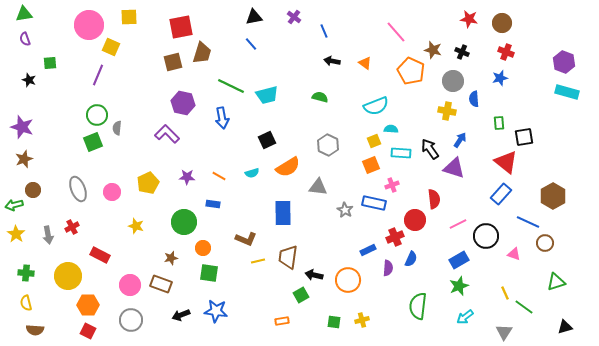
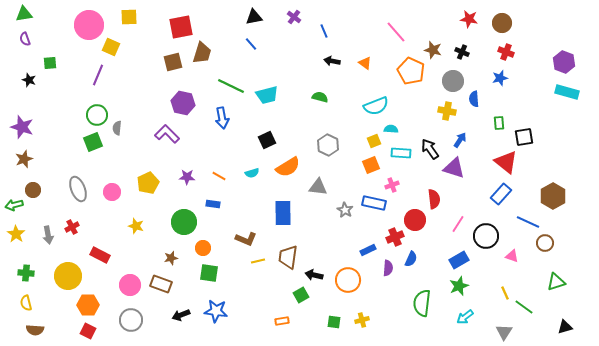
pink line at (458, 224): rotated 30 degrees counterclockwise
pink triangle at (514, 254): moved 2 px left, 2 px down
green semicircle at (418, 306): moved 4 px right, 3 px up
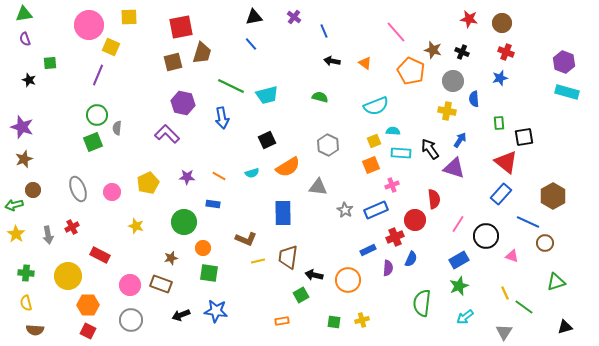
cyan semicircle at (391, 129): moved 2 px right, 2 px down
blue rectangle at (374, 203): moved 2 px right, 7 px down; rotated 35 degrees counterclockwise
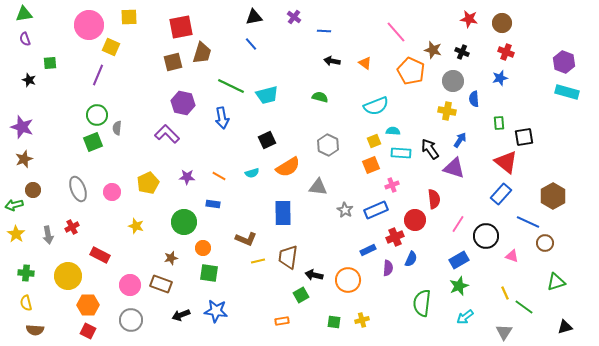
blue line at (324, 31): rotated 64 degrees counterclockwise
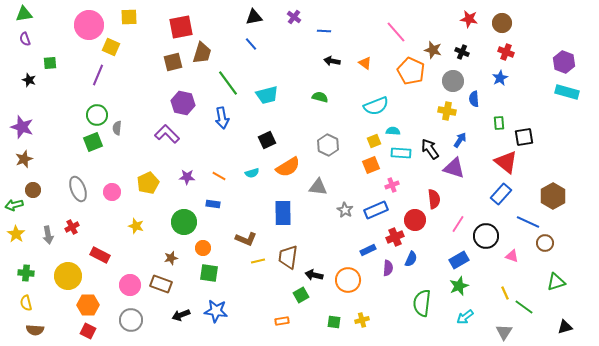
blue star at (500, 78): rotated 14 degrees counterclockwise
green line at (231, 86): moved 3 px left, 3 px up; rotated 28 degrees clockwise
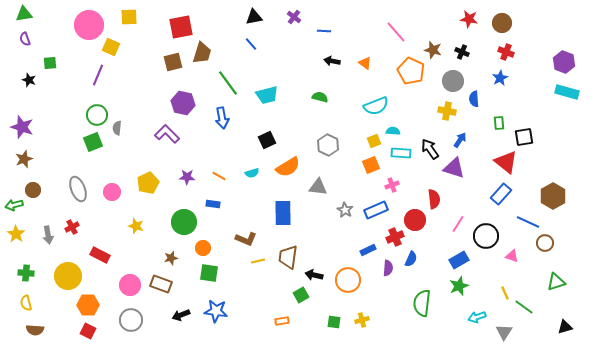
cyan arrow at (465, 317): moved 12 px right; rotated 18 degrees clockwise
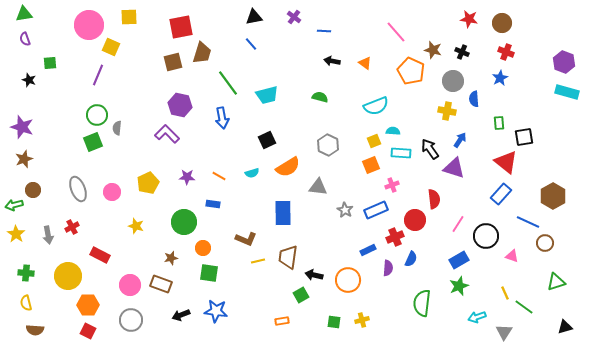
purple hexagon at (183, 103): moved 3 px left, 2 px down
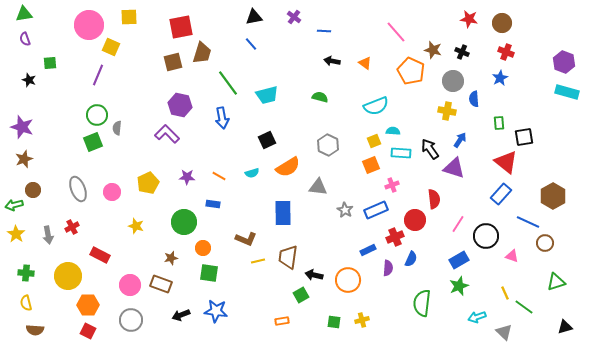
gray triangle at (504, 332): rotated 18 degrees counterclockwise
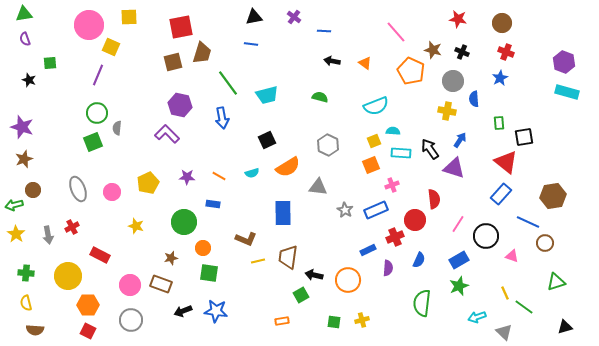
red star at (469, 19): moved 11 px left
blue line at (251, 44): rotated 40 degrees counterclockwise
green circle at (97, 115): moved 2 px up
brown hexagon at (553, 196): rotated 20 degrees clockwise
blue semicircle at (411, 259): moved 8 px right, 1 px down
black arrow at (181, 315): moved 2 px right, 4 px up
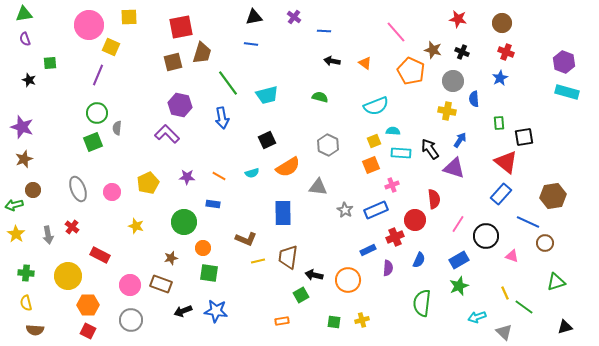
red cross at (72, 227): rotated 24 degrees counterclockwise
